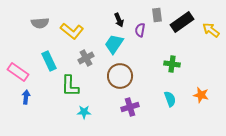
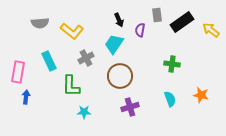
pink rectangle: rotated 65 degrees clockwise
green L-shape: moved 1 px right
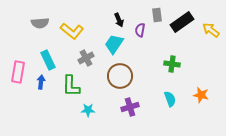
cyan rectangle: moved 1 px left, 1 px up
blue arrow: moved 15 px right, 15 px up
cyan star: moved 4 px right, 2 px up
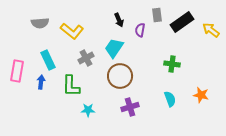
cyan trapezoid: moved 4 px down
pink rectangle: moved 1 px left, 1 px up
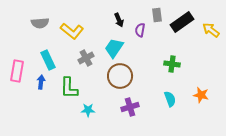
green L-shape: moved 2 px left, 2 px down
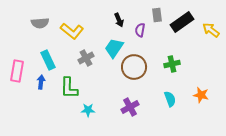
green cross: rotated 21 degrees counterclockwise
brown circle: moved 14 px right, 9 px up
purple cross: rotated 12 degrees counterclockwise
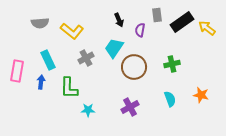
yellow arrow: moved 4 px left, 2 px up
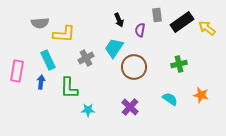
yellow L-shape: moved 8 px left, 3 px down; rotated 35 degrees counterclockwise
green cross: moved 7 px right
cyan semicircle: rotated 35 degrees counterclockwise
purple cross: rotated 18 degrees counterclockwise
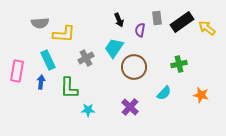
gray rectangle: moved 3 px down
cyan semicircle: moved 6 px left, 6 px up; rotated 98 degrees clockwise
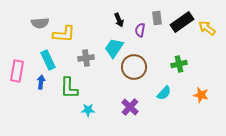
gray cross: rotated 21 degrees clockwise
